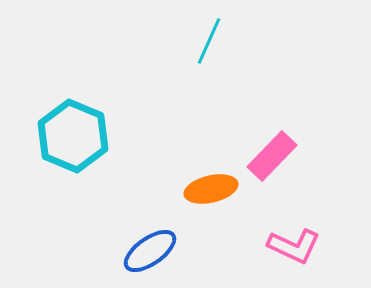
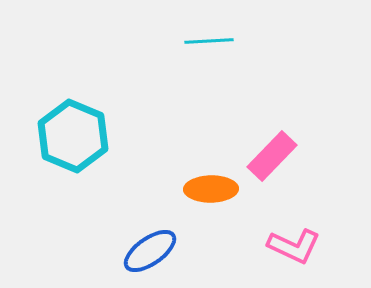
cyan line: rotated 63 degrees clockwise
orange ellipse: rotated 12 degrees clockwise
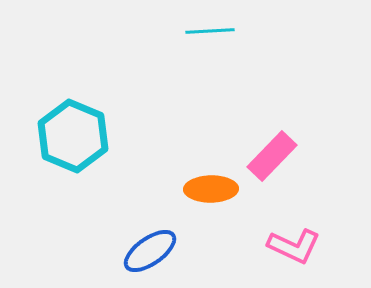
cyan line: moved 1 px right, 10 px up
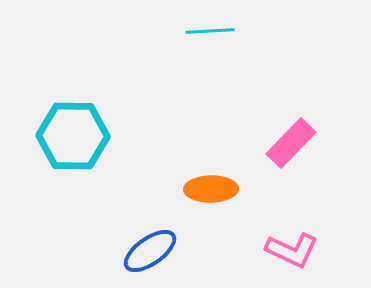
cyan hexagon: rotated 22 degrees counterclockwise
pink rectangle: moved 19 px right, 13 px up
pink L-shape: moved 2 px left, 4 px down
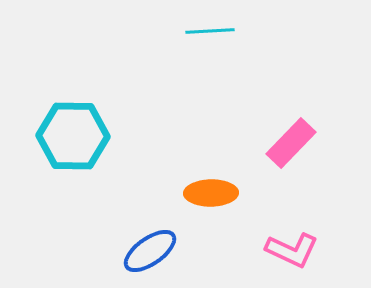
orange ellipse: moved 4 px down
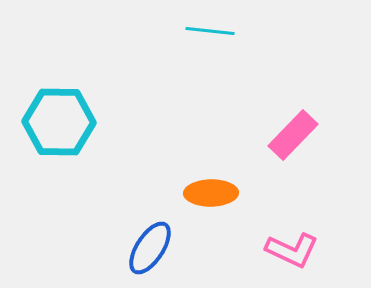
cyan line: rotated 9 degrees clockwise
cyan hexagon: moved 14 px left, 14 px up
pink rectangle: moved 2 px right, 8 px up
blue ellipse: moved 3 px up; rotated 22 degrees counterclockwise
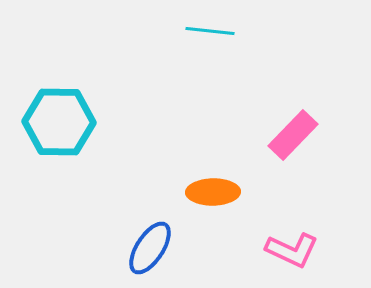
orange ellipse: moved 2 px right, 1 px up
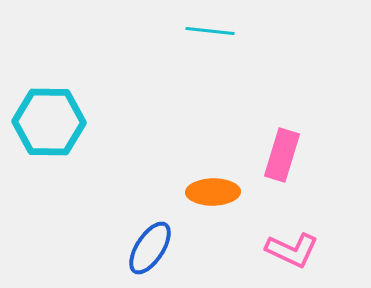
cyan hexagon: moved 10 px left
pink rectangle: moved 11 px left, 20 px down; rotated 27 degrees counterclockwise
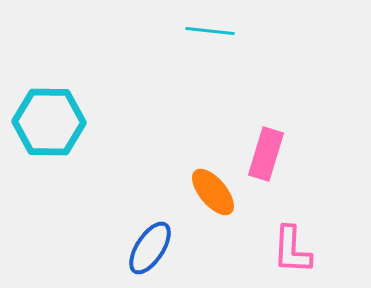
pink rectangle: moved 16 px left, 1 px up
orange ellipse: rotated 51 degrees clockwise
pink L-shape: rotated 68 degrees clockwise
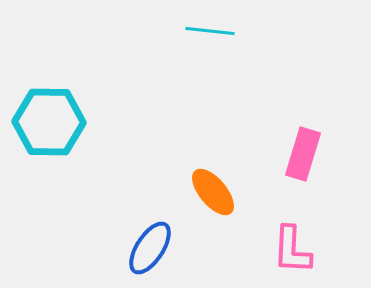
pink rectangle: moved 37 px right
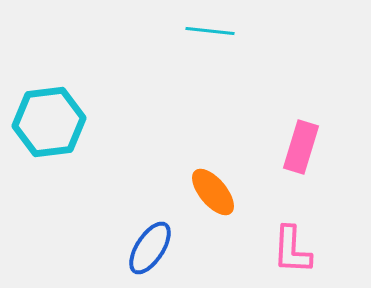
cyan hexagon: rotated 8 degrees counterclockwise
pink rectangle: moved 2 px left, 7 px up
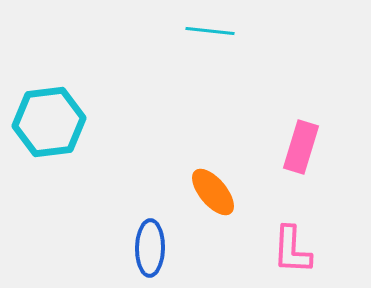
blue ellipse: rotated 32 degrees counterclockwise
